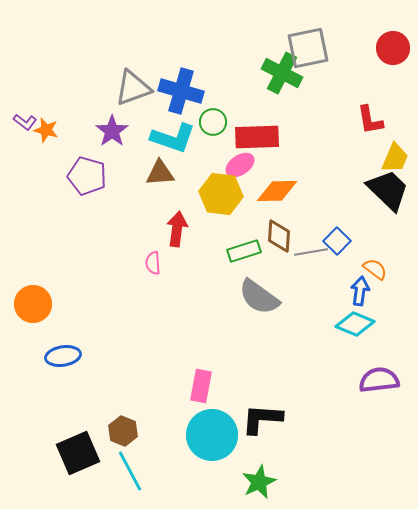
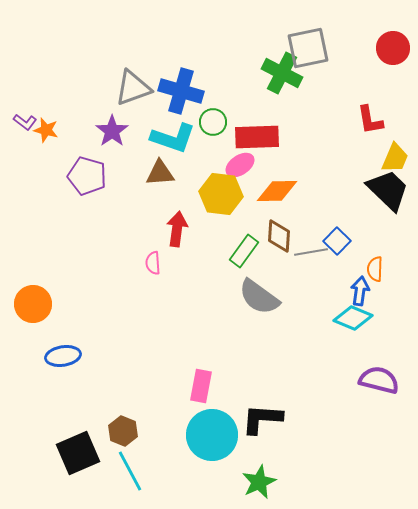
green rectangle: rotated 36 degrees counterclockwise
orange semicircle: rotated 125 degrees counterclockwise
cyan diamond: moved 2 px left, 6 px up
purple semicircle: rotated 21 degrees clockwise
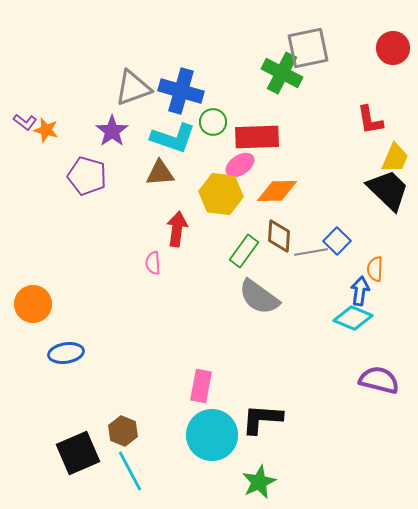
blue ellipse: moved 3 px right, 3 px up
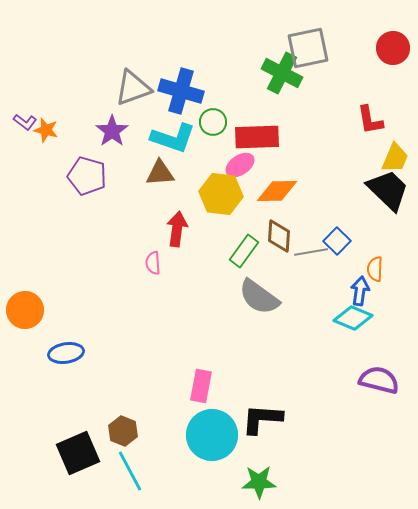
orange circle: moved 8 px left, 6 px down
green star: rotated 24 degrees clockwise
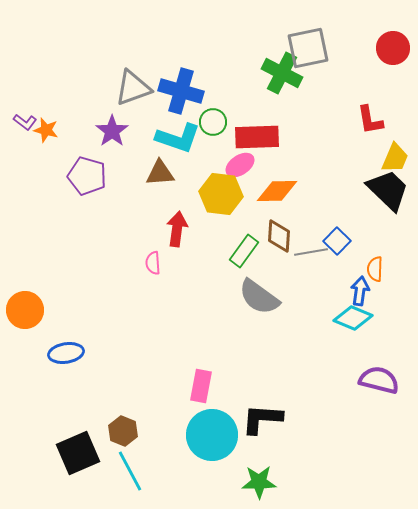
cyan L-shape: moved 5 px right
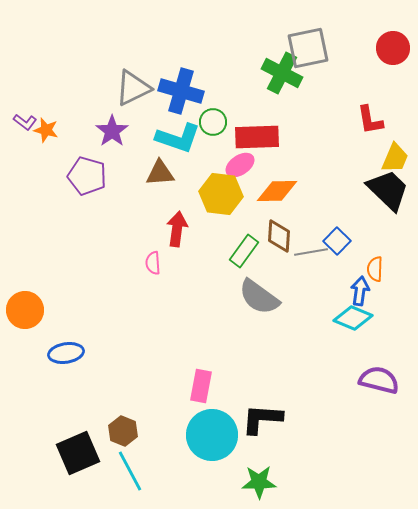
gray triangle: rotated 6 degrees counterclockwise
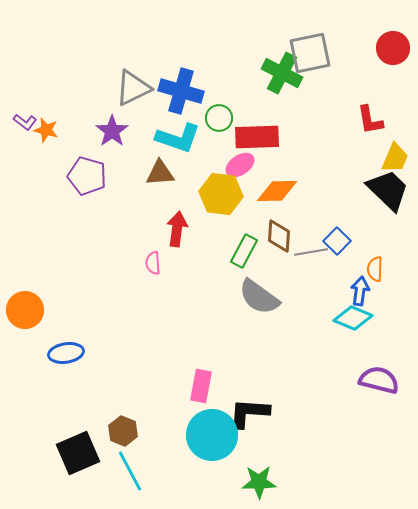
gray square: moved 2 px right, 5 px down
green circle: moved 6 px right, 4 px up
green rectangle: rotated 8 degrees counterclockwise
black L-shape: moved 13 px left, 6 px up
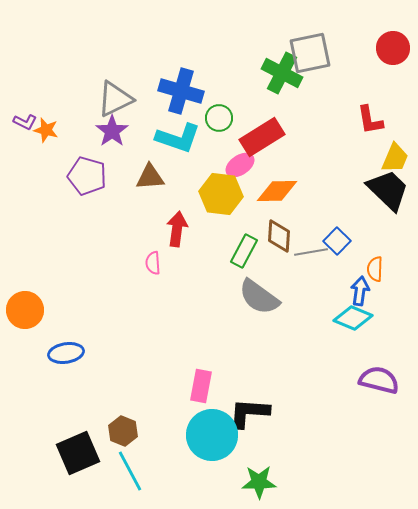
gray triangle: moved 18 px left, 11 px down
purple L-shape: rotated 10 degrees counterclockwise
red rectangle: moved 5 px right; rotated 30 degrees counterclockwise
brown triangle: moved 10 px left, 4 px down
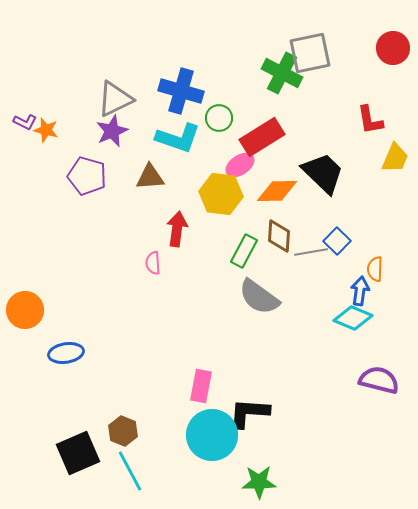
purple star: rotated 12 degrees clockwise
black trapezoid: moved 65 px left, 17 px up
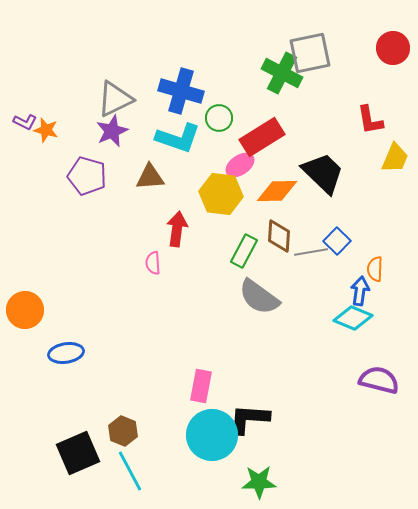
black L-shape: moved 6 px down
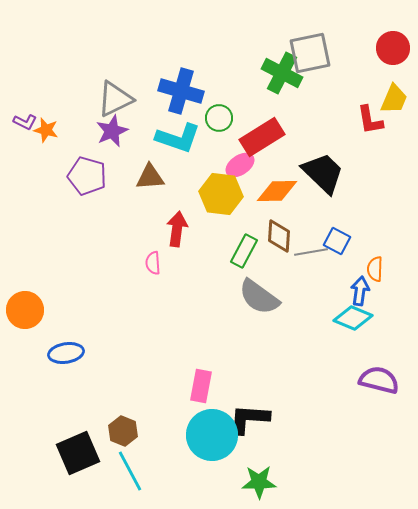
yellow trapezoid: moved 1 px left, 59 px up
blue square: rotated 16 degrees counterclockwise
